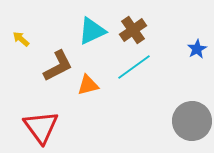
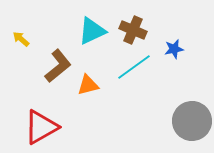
brown cross: rotated 32 degrees counterclockwise
blue star: moved 23 px left; rotated 18 degrees clockwise
brown L-shape: rotated 12 degrees counterclockwise
red triangle: rotated 36 degrees clockwise
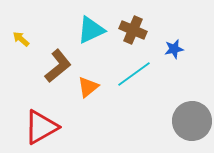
cyan triangle: moved 1 px left, 1 px up
cyan line: moved 7 px down
orange triangle: moved 2 px down; rotated 25 degrees counterclockwise
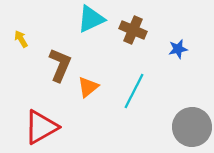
cyan triangle: moved 11 px up
yellow arrow: rotated 18 degrees clockwise
blue star: moved 4 px right
brown L-shape: moved 2 px right, 1 px up; rotated 28 degrees counterclockwise
cyan line: moved 17 px down; rotated 27 degrees counterclockwise
gray circle: moved 6 px down
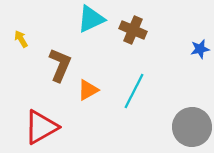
blue star: moved 22 px right
orange triangle: moved 3 px down; rotated 10 degrees clockwise
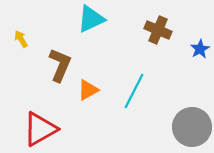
brown cross: moved 25 px right
blue star: rotated 18 degrees counterclockwise
red triangle: moved 1 px left, 2 px down
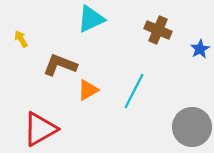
brown L-shape: rotated 92 degrees counterclockwise
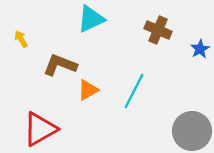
gray circle: moved 4 px down
